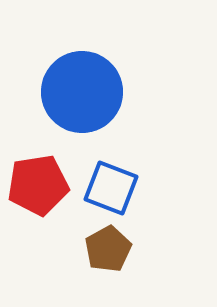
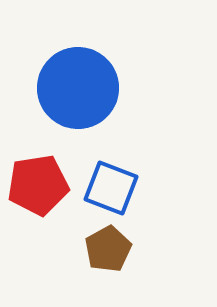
blue circle: moved 4 px left, 4 px up
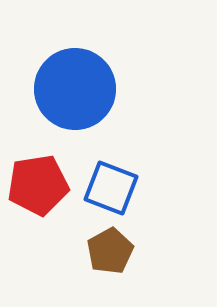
blue circle: moved 3 px left, 1 px down
brown pentagon: moved 2 px right, 2 px down
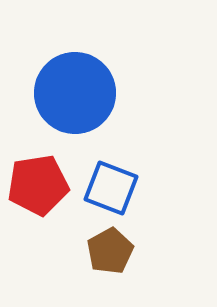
blue circle: moved 4 px down
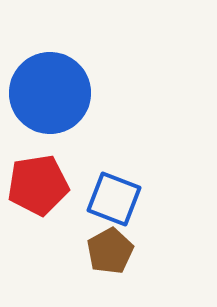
blue circle: moved 25 px left
blue square: moved 3 px right, 11 px down
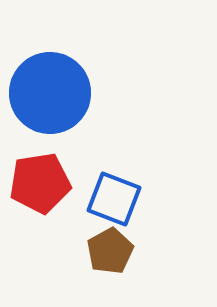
red pentagon: moved 2 px right, 2 px up
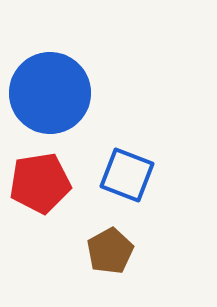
blue square: moved 13 px right, 24 px up
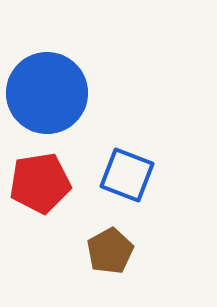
blue circle: moved 3 px left
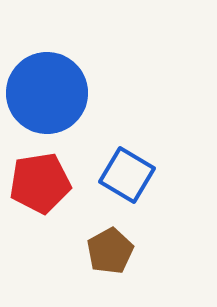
blue square: rotated 10 degrees clockwise
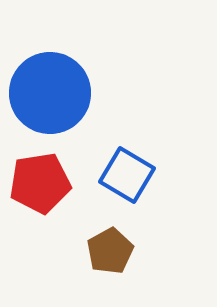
blue circle: moved 3 px right
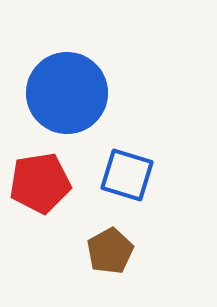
blue circle: moved 17 px right
blue square: rotated 14 degrees counterclockwise
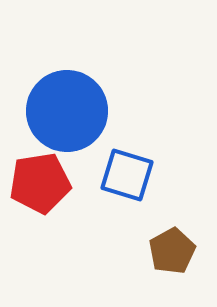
blue circle: moved 18 px down
brown pentagon: moved 62 px right
